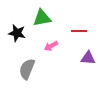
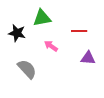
pink arrow: rotated 64 degrees clockwise
gray semicircle: rotated 115 degrees clockwise
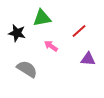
red line: rotated 42 degrees counterclockwise
purple triangle: moved 1 px down
gray semicircle: rotated 15 degrees counterclockwise
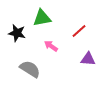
gray semicircle: moved 3 px right
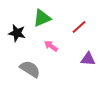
green triangle: rotated 12 degrees counterclockwise
red line: moved 4 px up
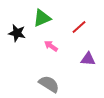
gray semicircle: moved 19 px right, 15 px down
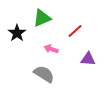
red line: moved 4 px left, 4 px down
black star: rotated 24 degrees clockwise
pink arrow: moved 3 px down; rotated 16 degrees counterclockwise
gray semicircle: moved 5 px left, 10 px up
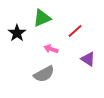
purple triangle: rotated 28 degrees clockwise
gray semicircle: rotated 120 degrees clockwise
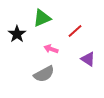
black star: moved 1 px down
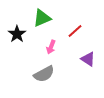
pink arrow: moved 2 px up; rotated 88 degrees counterclockwise
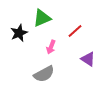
black star: moved 2 px right, 1 px up; rotated 12 degrees clockwise
